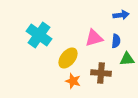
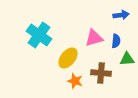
orange star: moved 2 px right
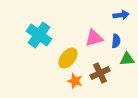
brown cross: moved 1 px left; rotated 30 degrees counterclockwise
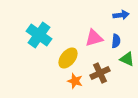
green triangle: rotated 28 degrees clockwise
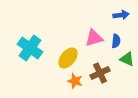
cyan cross: moved 9 px left, 13 px down
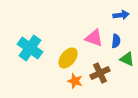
pink triangle: rotated 36 degrees clockwise
